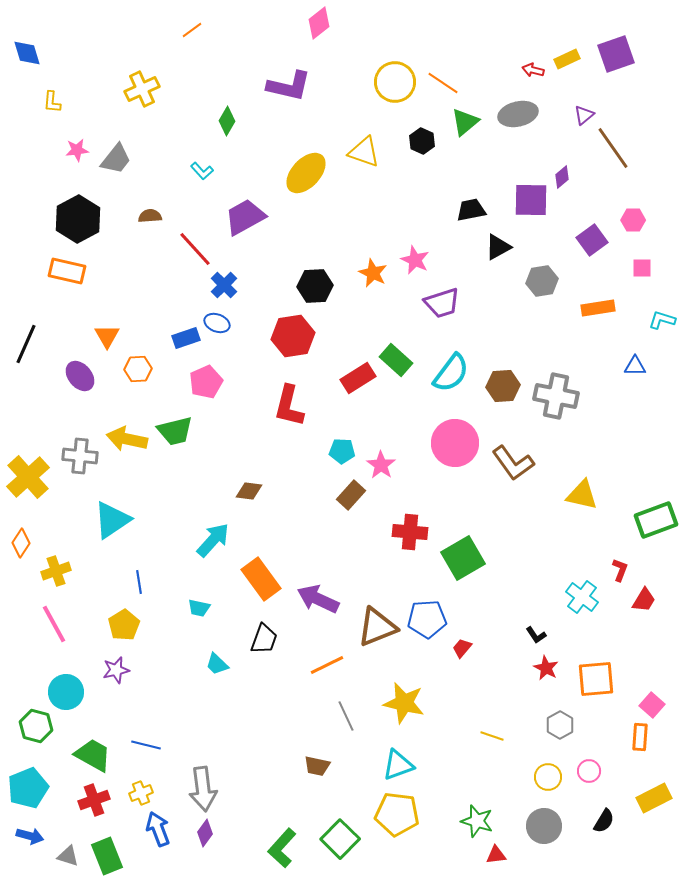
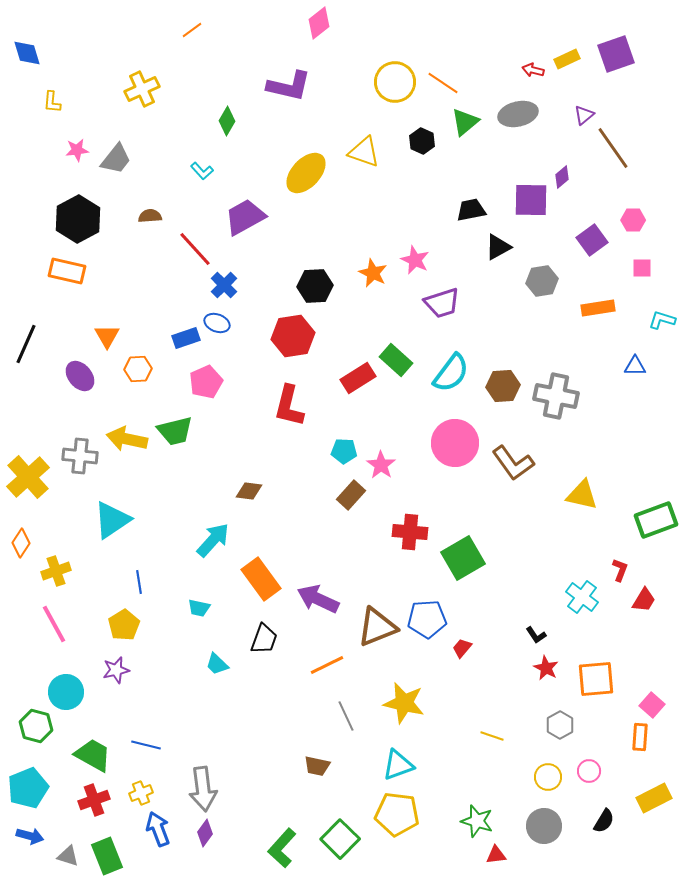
cyan pentagon at (342, 451): moved 2 px right
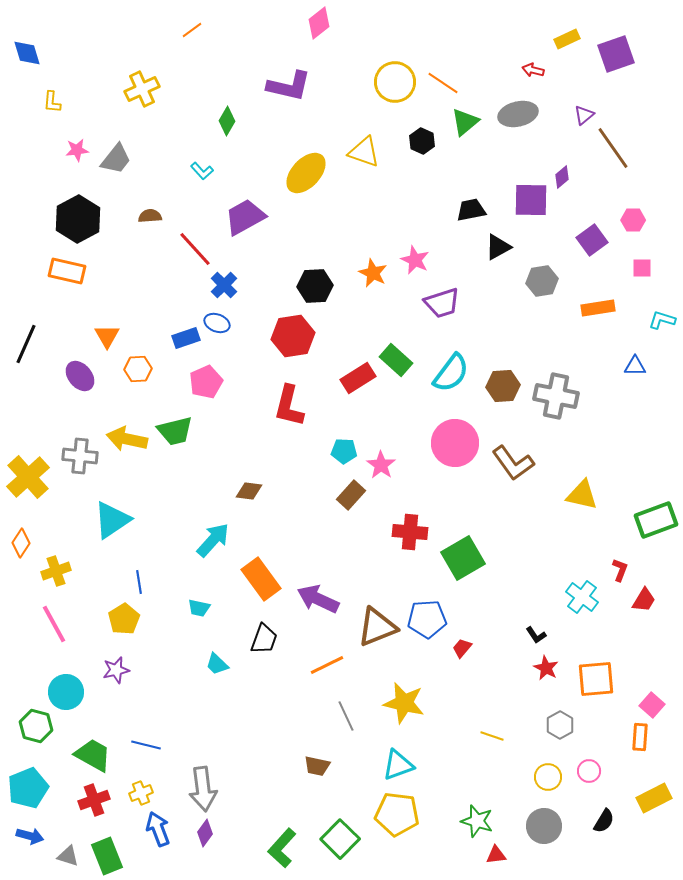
yellow rectangle at (567, 59): moved 20 px up
yellow pentagon at (124, 625): moved 6 px up
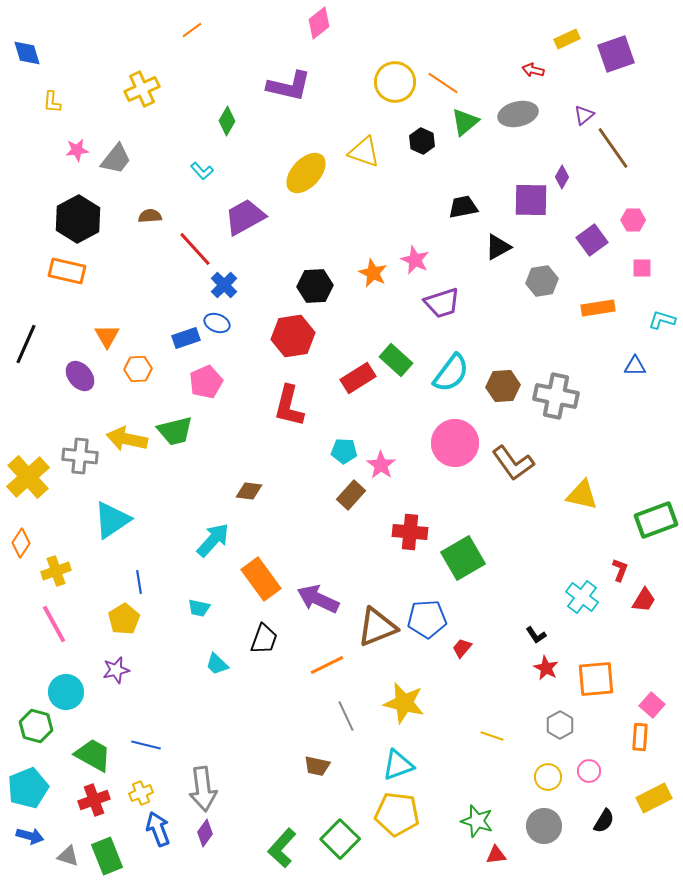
purple diamond at (562, 177): rotated 20 degrees counterclockwise
black trapezoid at (471, 210): moved 8 px left, 3 px up
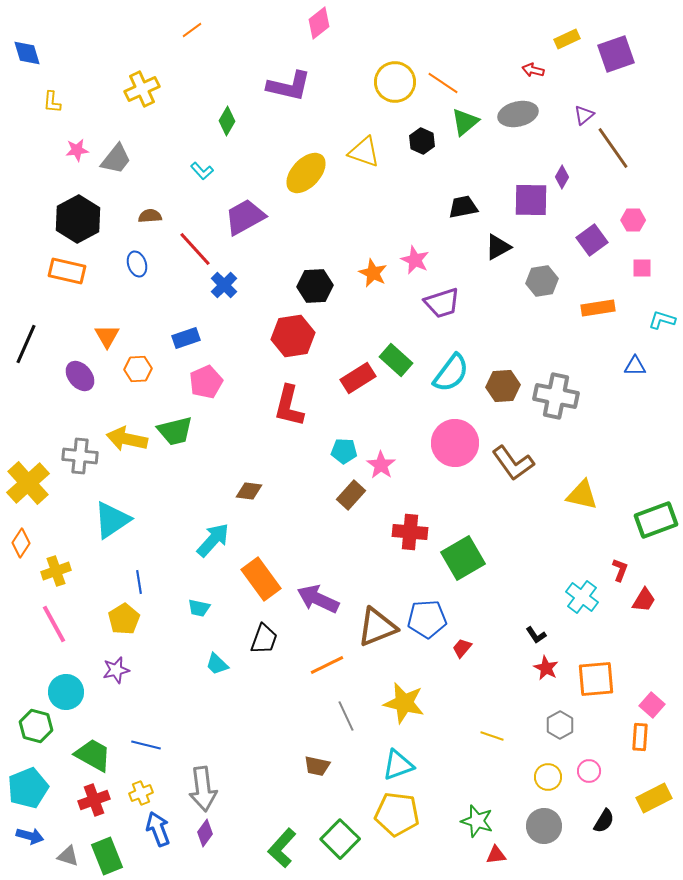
blue ellipse at (217, 323): moved 80 px left, 59 px up; rotated 50 degrees clockwise
yellow cross at (28, 477): moved 6 px down
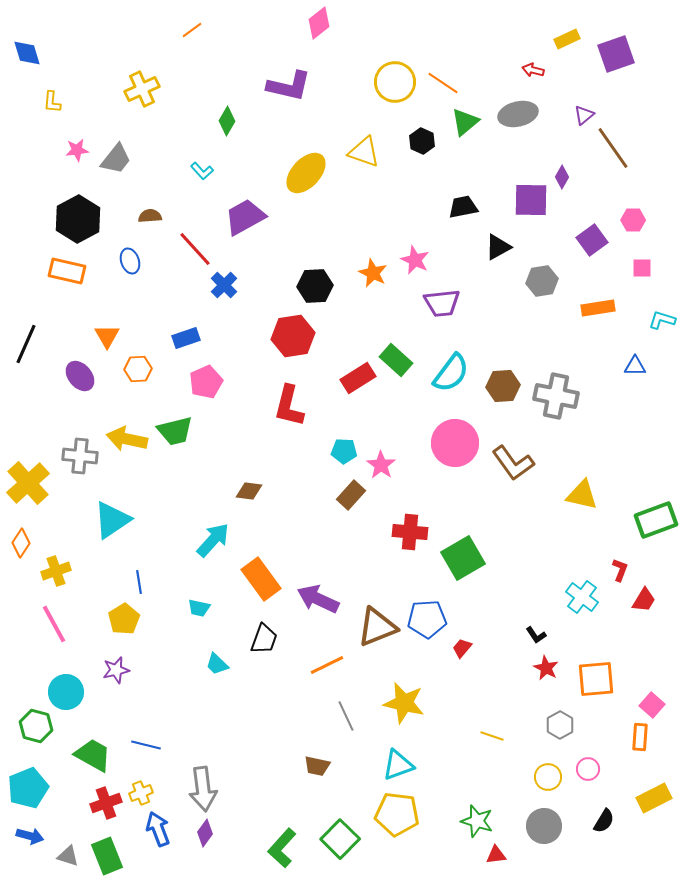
blue ellipse at (137, 264): moved 7 px left, 3 px up
purple trapezoid at (442, 303): rotated 12 degrees clockwise
pink circle at (589, 771): moved 1 px left, 2 px up
red cross at (94, 800): moved 12 px right, 3 px down
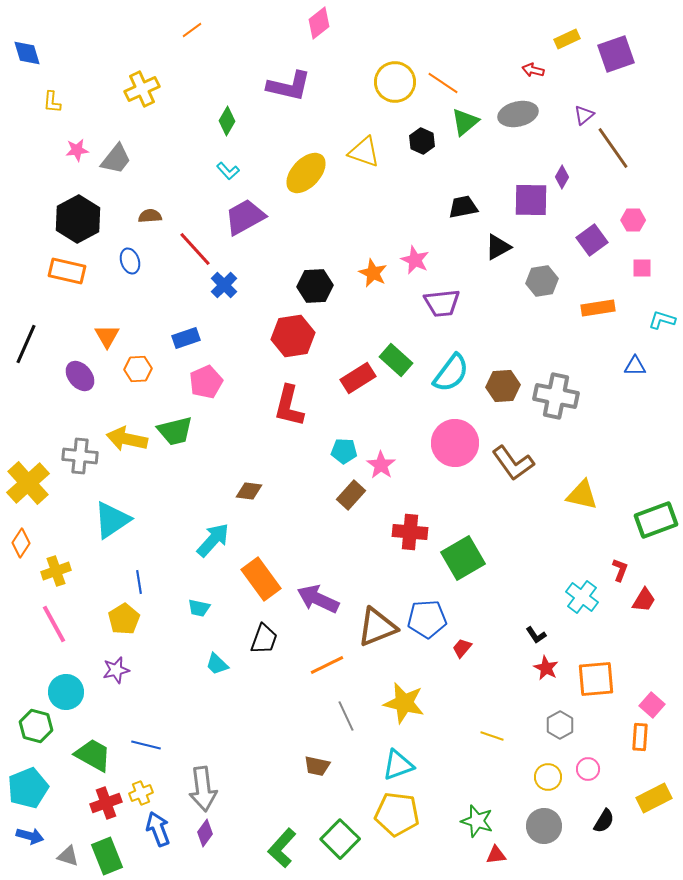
cyan L-shape at (202, 171): moved 26 px right
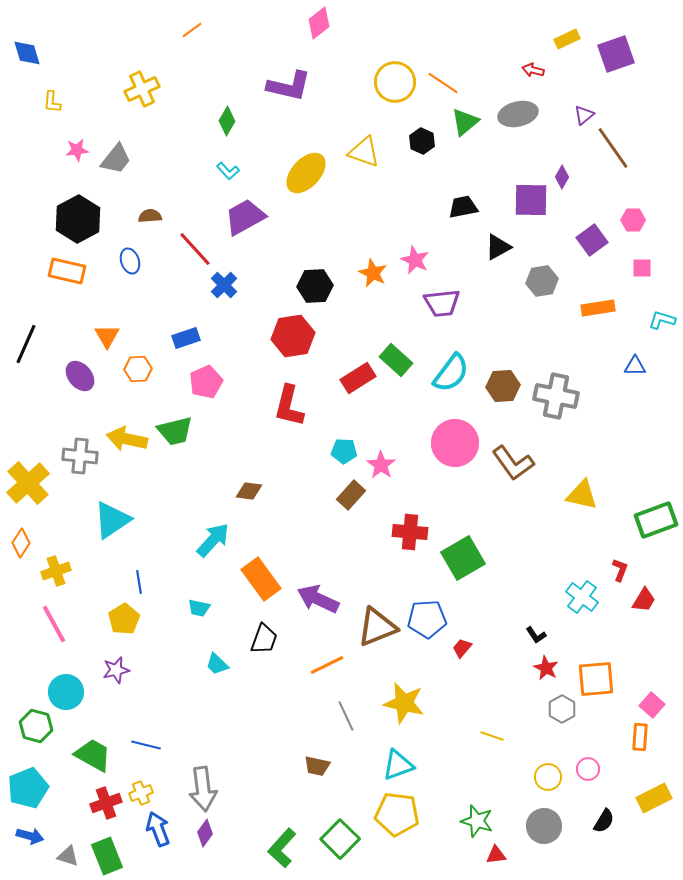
gray hexagon at (560, 725): moved 2 px right, 16 px up
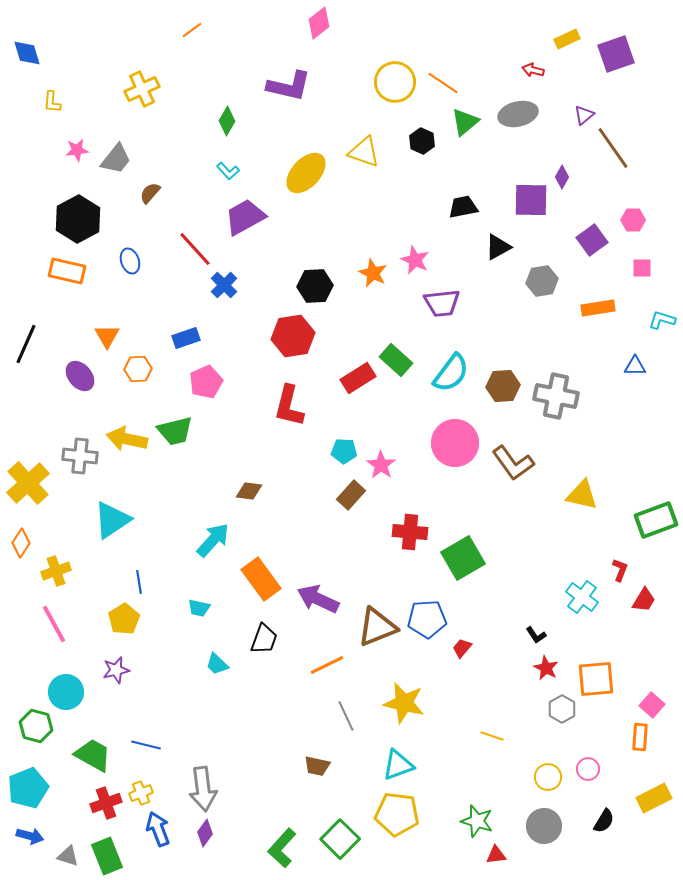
brown semicircle at (150, 216): moved 23 px up; rotated 45 degrees counterclockwise
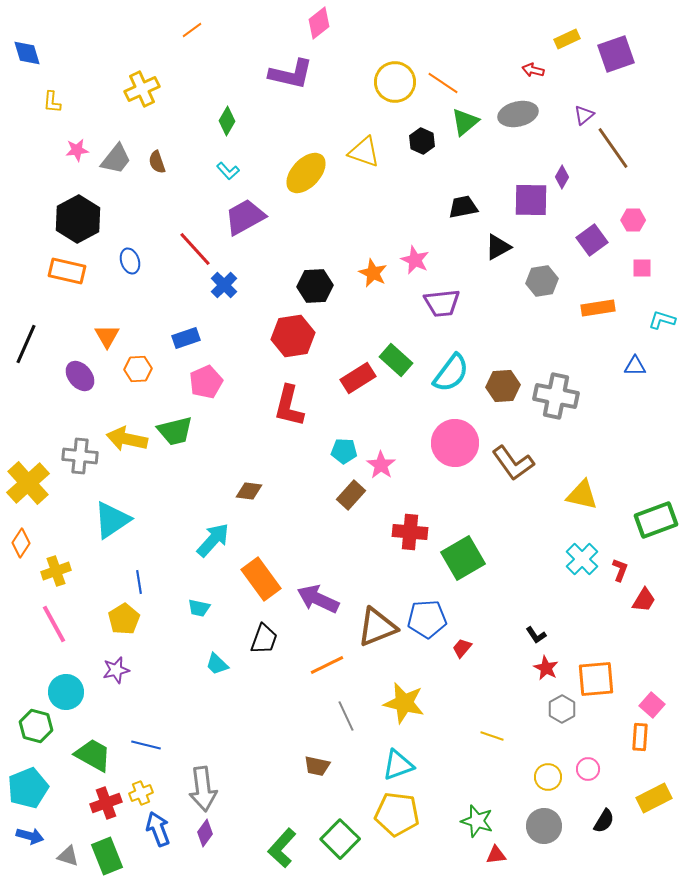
purple L-shape at (289, 86): moved 2 px right, 12 px up
brown semicircle at (150, 193): moved 7 px right, 31 px up; rotated 60 degrees counterclockwise
cyan cross at (582, 597): moved 38 px up; rotated 8 degrees clockwise
